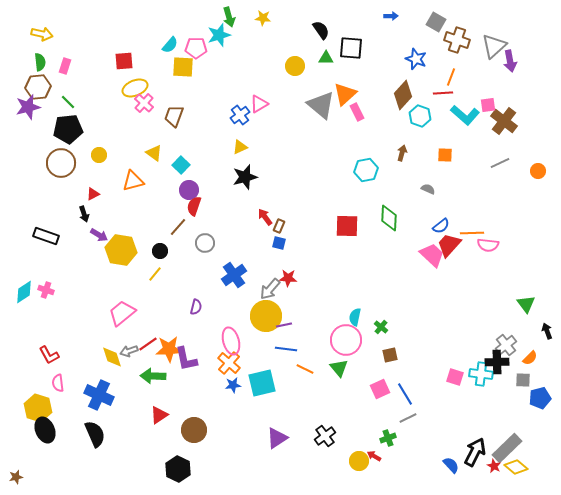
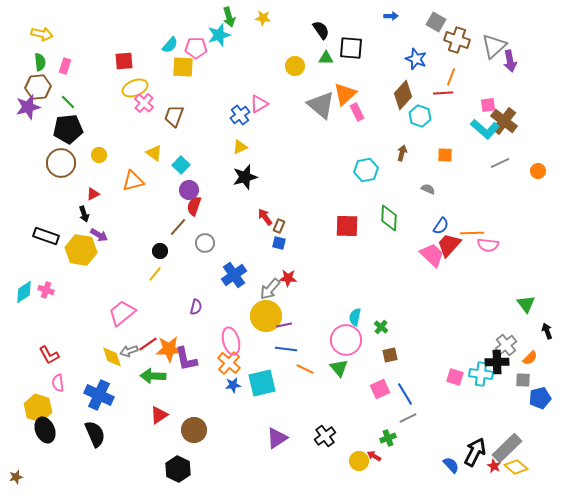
cyan L-shape at (465, 115): moved 20 px right, 14 px down
blue semicircle at (441, 226): rotated 18 degrees counterclockwise
yellow hexagon at (121, 250): moved 40 px left
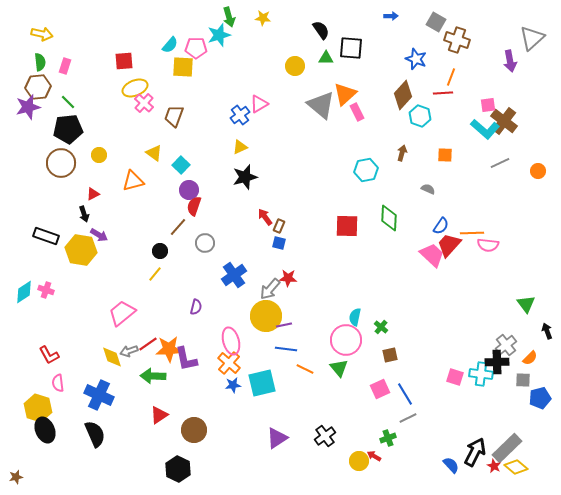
gray triangle at (494, 46): moved 38 px right, 8 px up
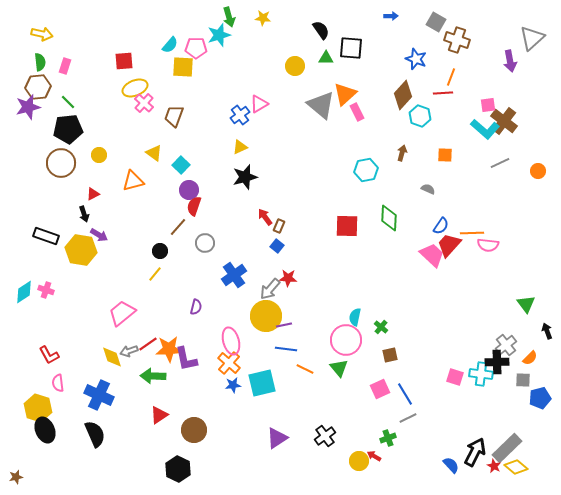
blue square at (279, 243): moved 2 px left, 3 px down; rotated 24 degrees clockwise
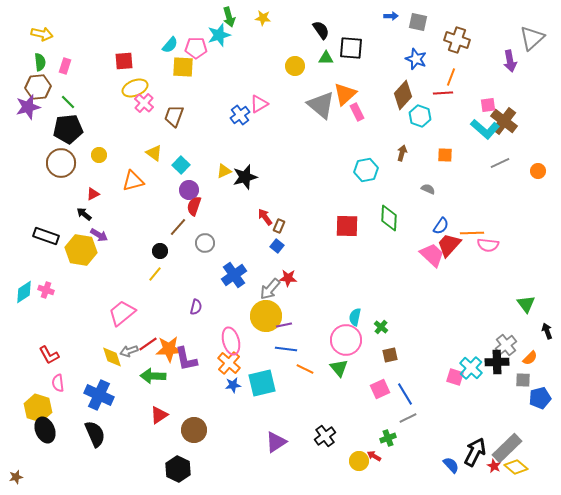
gray square at (436, 22): moved 18 px left; rotated 18 degrees counterclockwise
yellow triangle at (240, 147): moved 16 px left, 24 px down
black arrow at (84, 214): rotated 147 degrees clockwise
cyan cross at (481, 374): moved 10 px left, 6 px up; rotated 35 degrees clockwise
purple triangle at (277, 438): moved 1 px left, 4 px down
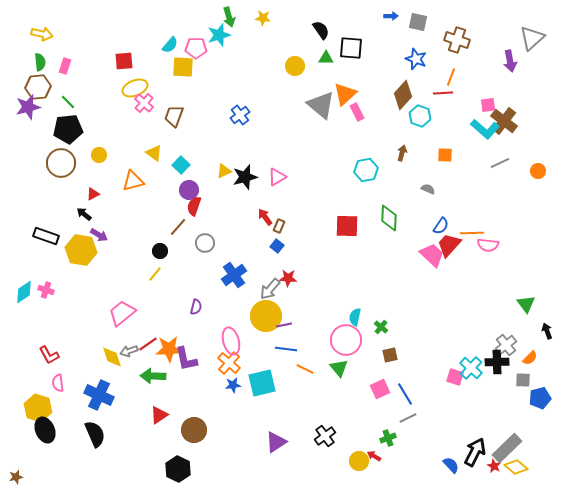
pink triangle at (259, 104): moved 18 px right, 73 px down
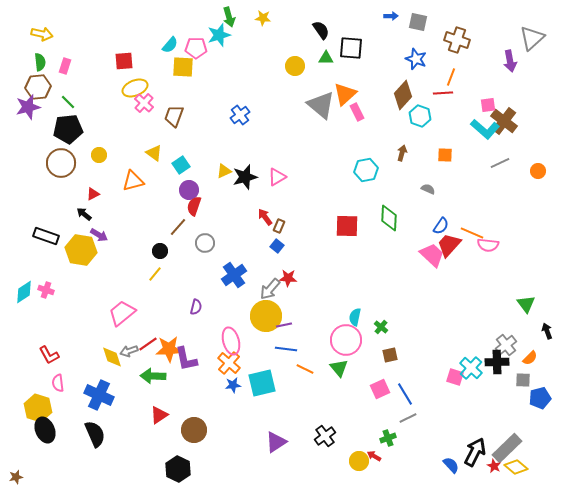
cyan square at (181, 165): rotated 12 degrees clockwise
orange line at (472, 233): rotated 25 degrees clockwise
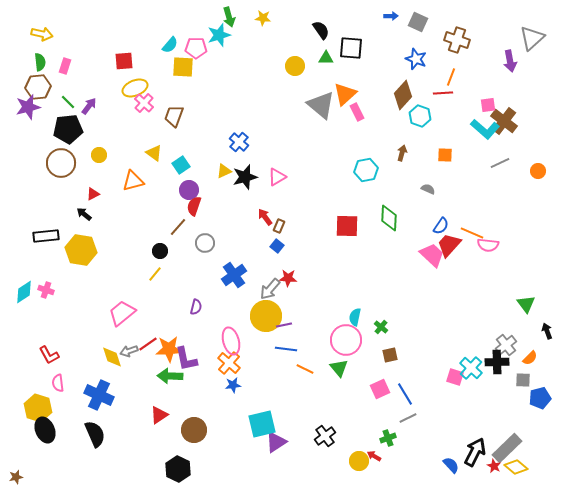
gray square at (418, 22): rotated 12 degrees clockwise
blue cross at (240, 115): moved 1 px left, 27 px down; rotated 12 degrees counterclockwise
purple arrow at (99, 235): moved 10 px left, 129 px up; rotated 84 degrees counterclockwise
black rectangle at (46, 236): rotated 25 degrees counterclockwise
green arrow at (153, 376): moved 17 px right
cyan square at (262, 383): moved 41 px down
